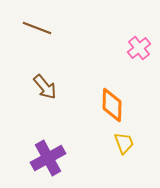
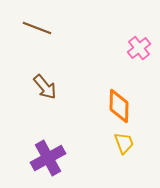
orange diamond: moved 7 px right, 1 px down
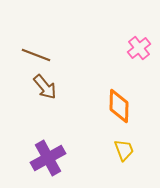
brown line: moved 1 px left, 27 px down
yellow trapezoid: moved 7 px down
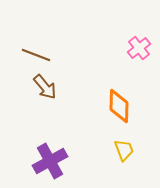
purple cross: moved 2 px right, 3 px down
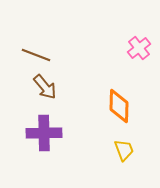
purple cross: moved 6 px left, 28 px up; rotated 28 degrees clockwise
